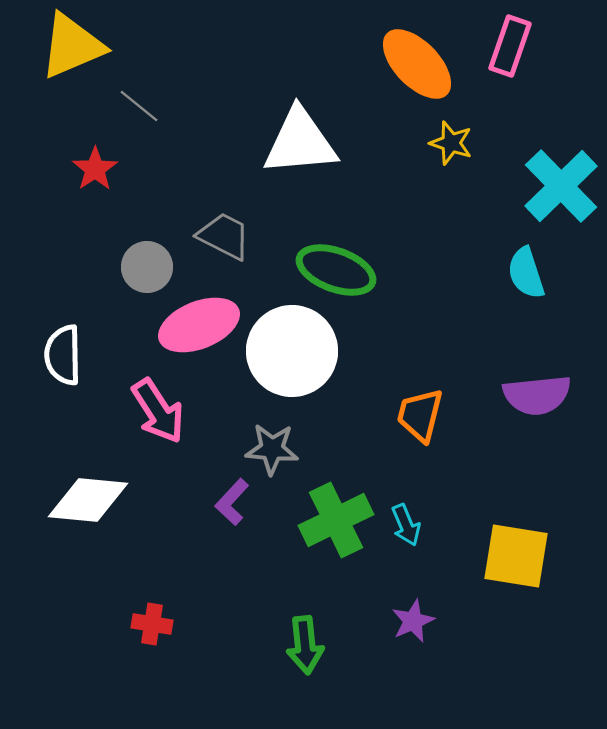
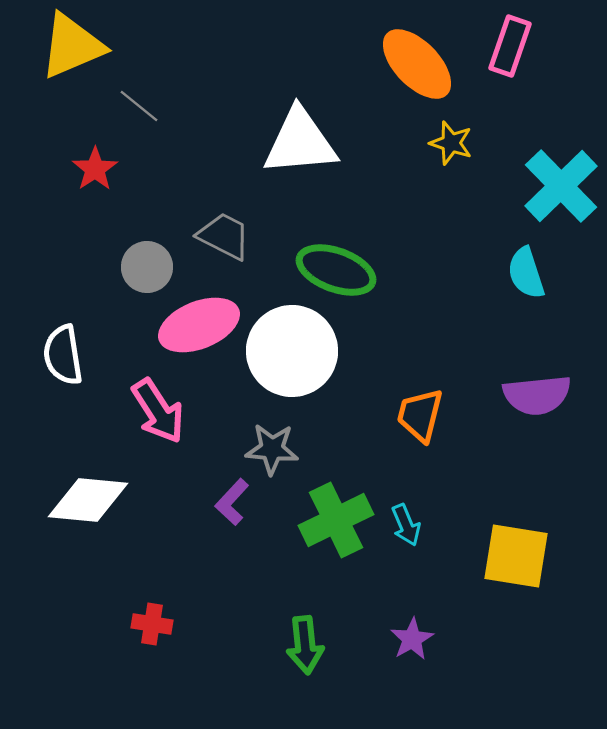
white semicircle: rotated 8 degrees counterclockwise
purple star: moved 1 px left, 18 px down; rotated 6 degrees counterclockwise
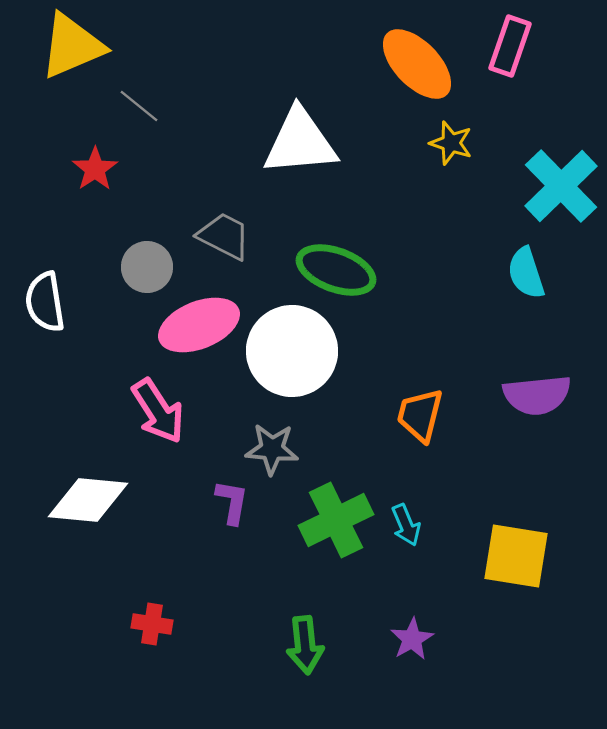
white semicircle: moved 18 px left, 53 px up
purple L-shape: rotated 147 degrees clockwise
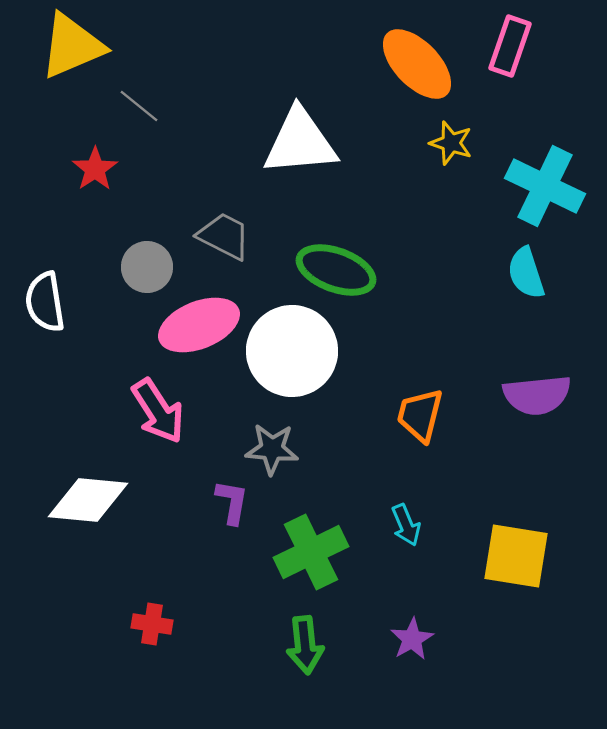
cyan cross: moved 16 px left; rotated 20 degrees counterclockwise
green cross: moved 25 px left, 32 px down
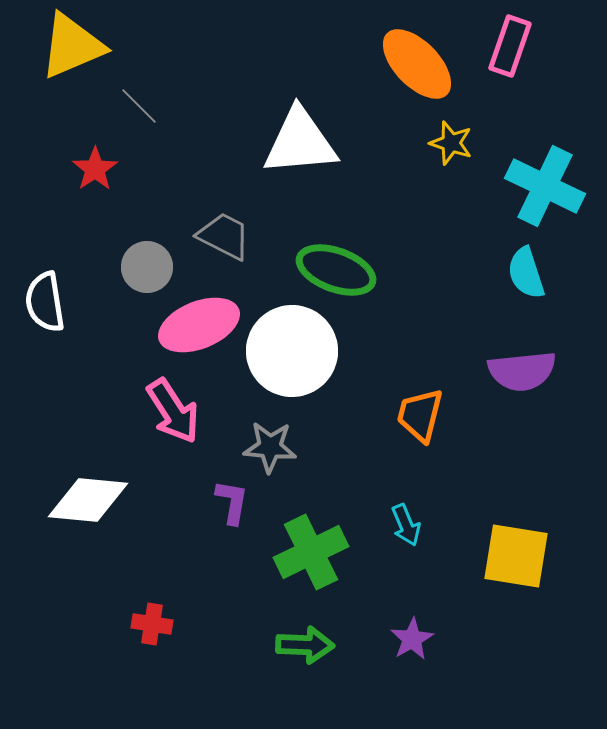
gray line: rotated 6 degrees clockwise
purple semicircle: moved 15 px left, 24 px up
pink arrow: moved 15 px right
gray star: moved 2 px left, 2 px up
green arrow: rotated 82 degrees counterclockwise
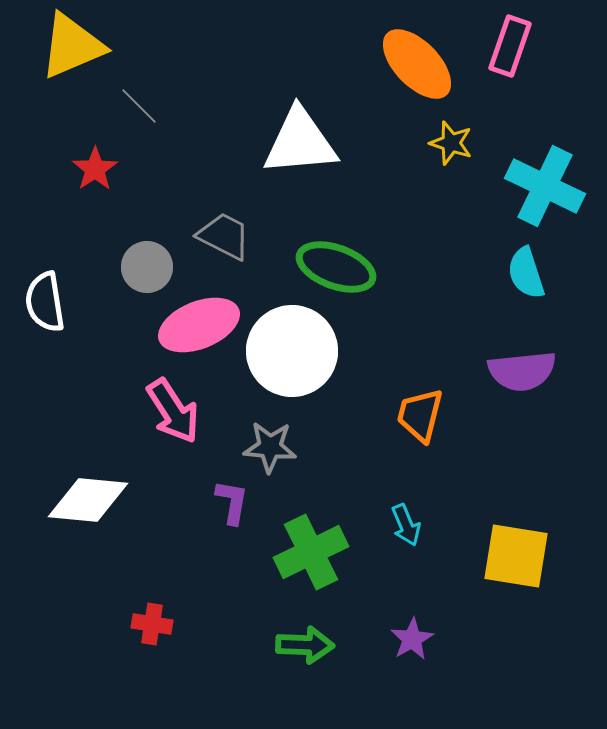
green ellipse: moved 3 px up
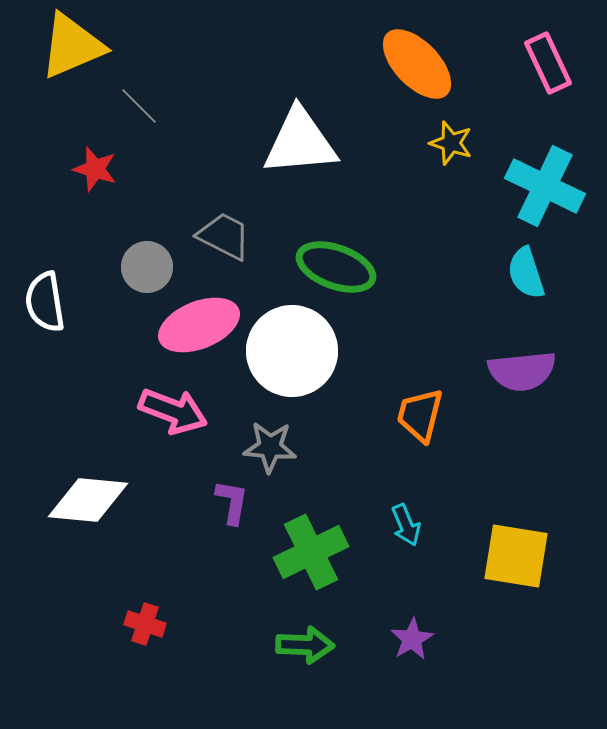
pink rectangle: moved 38 px right, 17 px down; rotated 44 degrees counterclockwise
red star: rotated 21 degrees counterclockwise
pink arrow: rotated 36 degrees counterclockwise
red cross: moved 7 px left; rotated 9 degrees clockwise
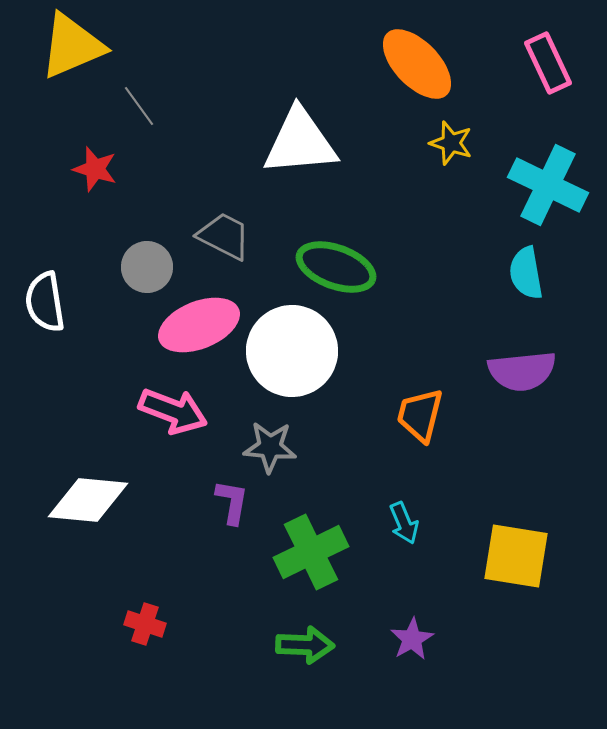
gray line: rotated 9 degrees clockwise
cyan cross: moved 3 px right, 1 px up
cyan semicircle: rotated 8 degrees clockwise
cyan arrow: moved 2 px left, 2 px up
